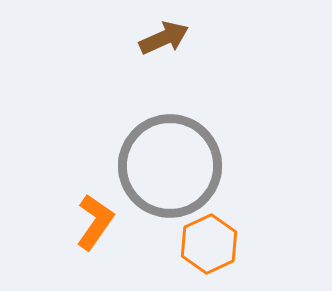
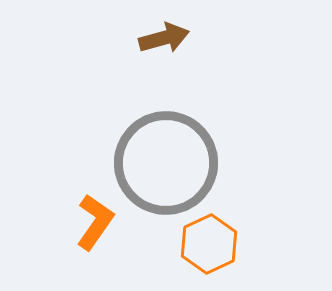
brown arrow: rotated 9 degrees clockwise
gray circle: moved 4 px left, 3 px up
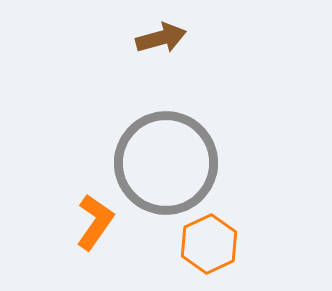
brown arrow: moved 3 px left
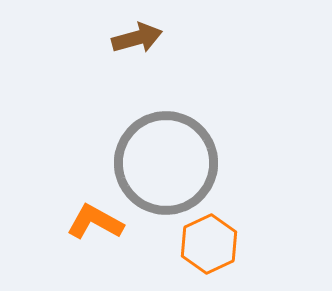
brown arrow: moved 24 px left
orange L-shape: rotated 96 degrees counterclockwise
